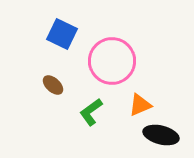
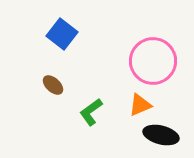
blue square: rotated 12 degrees clockwise
pink circle: moved 41 px right
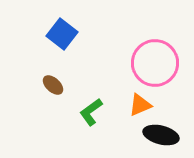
pink circle: moved 2 px right, 2 px down
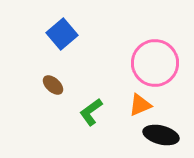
blue square: rotated 12 degrees clockwise
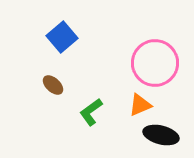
blue square: moved 3 px down
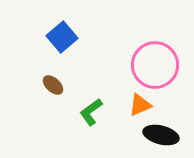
pink circle: moved 2 px down
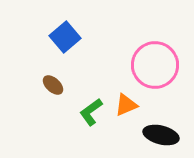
blue square: moved 3 px right
orange triangle: moved 14 px left
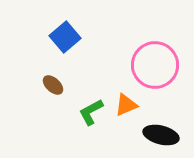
green L-shape: rotated 8 degrees clockwise
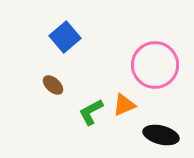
orange triangle: moved 2 px left
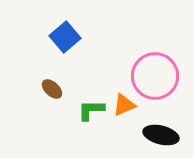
pink circle: moved 11 px down
brown ellipse: moved 1 px left, 4 px down
green L-shape: moved 2 px up; rotated 28 degrees clockwise
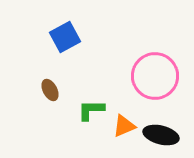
blue square: rotated 12 degrees clockwise
brown ellipse: moved 2 px left, 1 px down; rotated 20 degrees clockwise
orange triangle: moved 21 px down
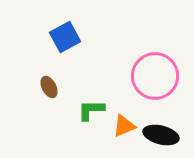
brown ellipse: moved 1 px left, 3 px up
